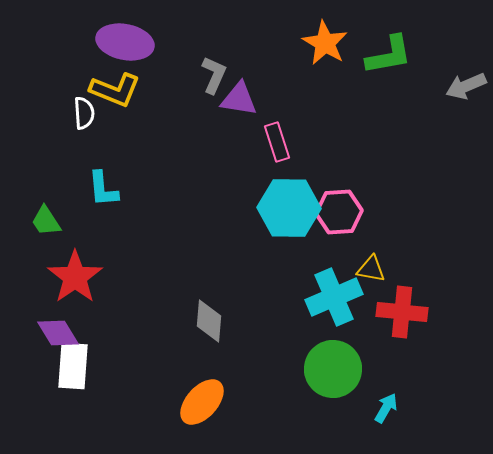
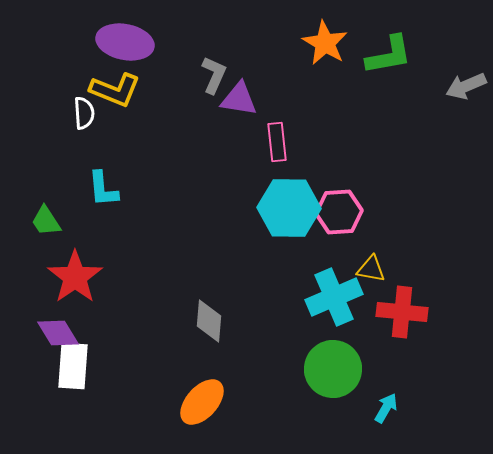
pink rectangle: rotated 12 degrees clockwise
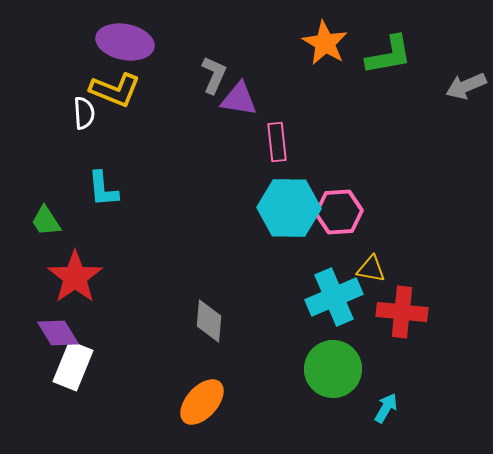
white rectangle: rotated 18 degrees clockwise
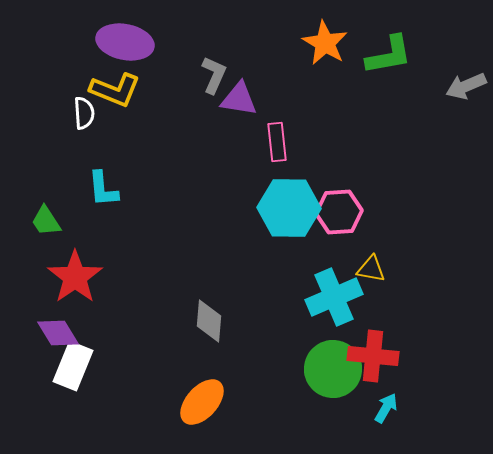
red cross: moved 29 px left, 44 px down
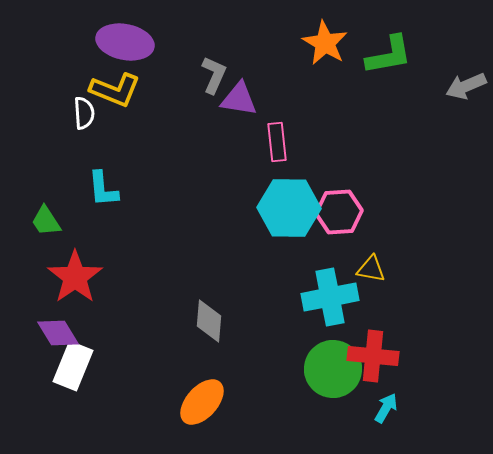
cyan cross: moved 4 px left; rotated 12 degrees clockwise
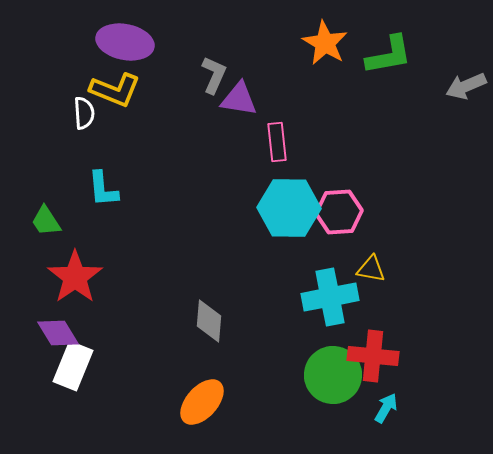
green circle: moved 6 px down
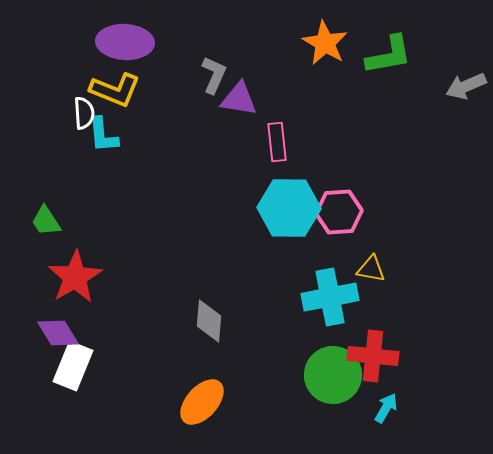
purple ellipse: rotated 8 degrees counterclockwise
cyan L-shape: moved 54 px up
red star: rotated 4 degrees clockwise
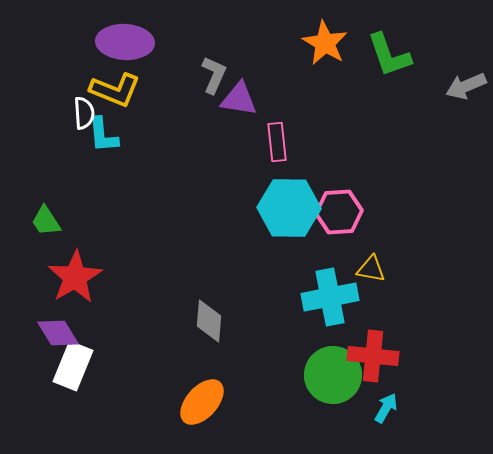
green L-shape: rotated 81 degrees clockwise
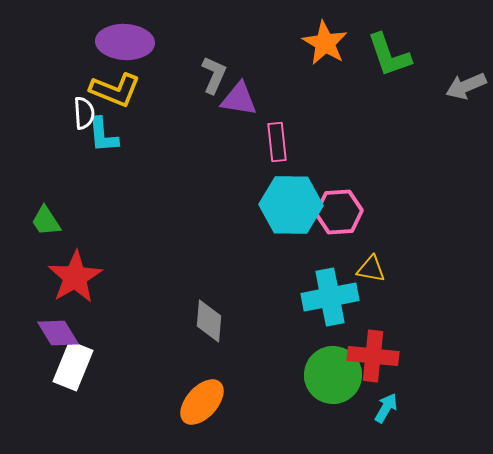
cyan hexagon: moved 2 px right, 3 px up
